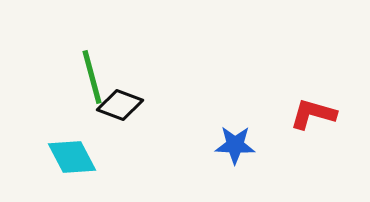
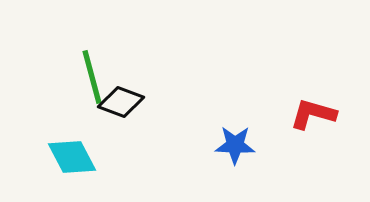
black diamond: moved 1 px right, 3 px up
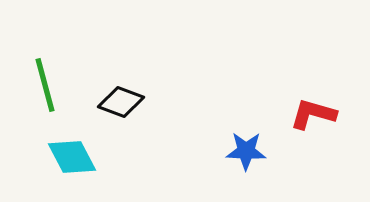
green line: moved 47 px left, 8 px down
blue star: moved 11 px right, 6 px down
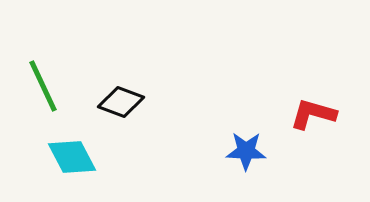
green line: moved 2 px left, 1 px down; rotated 10 degrees counterclockwise
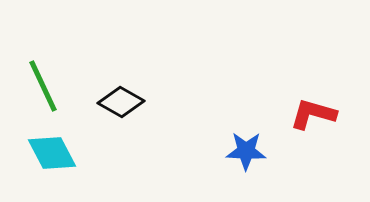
black diamond: rotated 9 degrees clockwise
cyan diamond: moved 20 px left, 4 px up
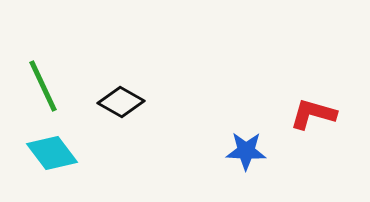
cyan diamond: rotated 9 degrees counterclockwise
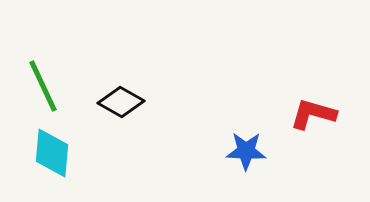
cyan diamond: rotated 42 degrees clockwise
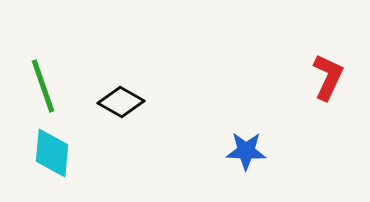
green line: rotated 6 degrees clockwise
red L-shape: moved 15 px right, 37 px up; rotated 99 degrees clockwise
